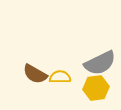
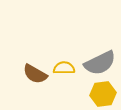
yellow semicircle: moved 4 px right, 9 px up
yellow hexagon: moved 7 px right, 6 px down
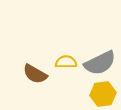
yellow semicircle: moved 2 px right, 6 px up
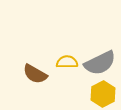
yellow semicircle: moved 1 px right
yellow hexagon: rotated 20 degrees counterclockwise
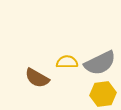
brown semicircle: moved 2 px right, 4 px down
yellow hexagon: rotated 20 degrees clockwise
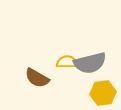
gray semicircle: moved 10 px left; rotated 12 degrees clockwise
yellow hexagon: moved 1 px up
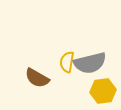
yellow semicircle: rotated 80 degrees counterclockwise
yellow hexagon: moved 2 px up
